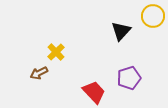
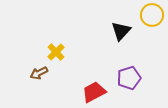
yellow circle: moved 1 px left, 1 px up
red trapezoid: rotated 75 degrees counterclockwise
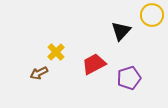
red trapezoid: moved 28 px up
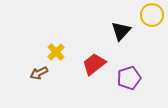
red trapezoid: rotated 10 degrees counterclockwise
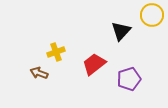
yellow cross: rotated 24 degrees clockwise
brown arrow: rotated 48 degrees clockwise
purple pentagon: moved 1 px down
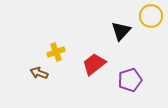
yellow circle: moved 1 px left, 1 px down
purple pentagon: moved 1 px right, 1 px down
